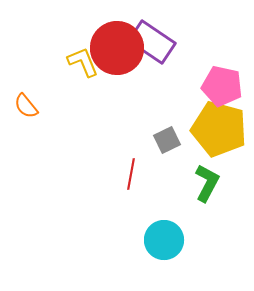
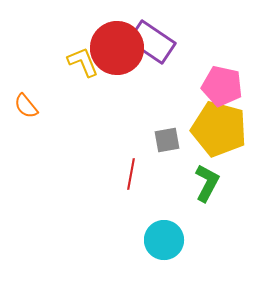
gray square: rotated 16 degrees clockwise
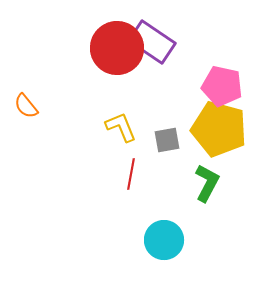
yellow L-shape: moved 38 px right, 65 px down
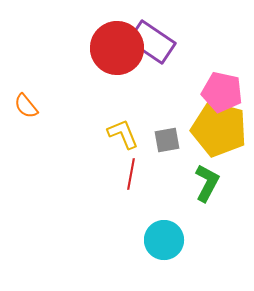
pink pentagon: moved 6 px down
yellow L-shape: moved 2 px right, 7 px down
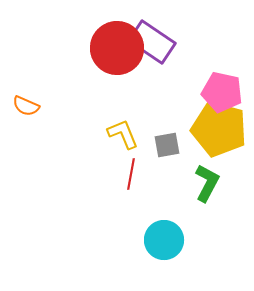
orange semicircle: rotated 28 degrees counterclockwise
gray square: moved 5 px down
